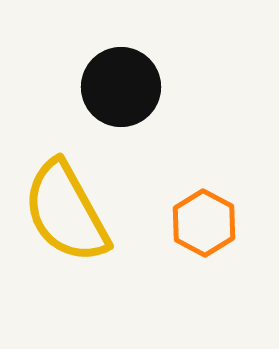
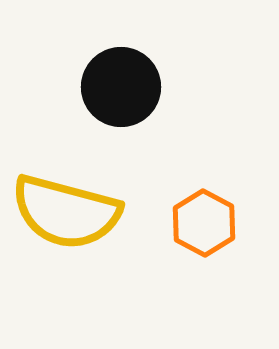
yellow semicircle: rotated 46 degrees counterclockwise
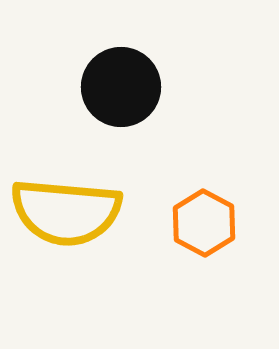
yellow semicircle: rotated 10 degrees counterclockwise
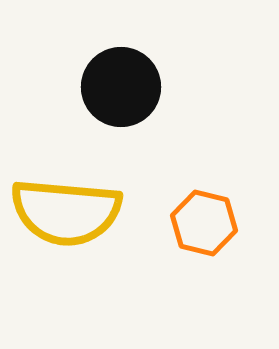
orange hexagon: rotated 14 degrees counterclockwise
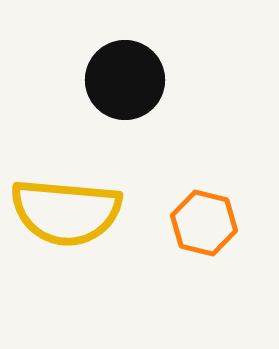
black circle: moved 4 px right, 7 px up
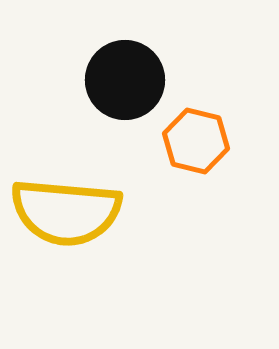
orange hexagon: moved 8 px left, 82 px up
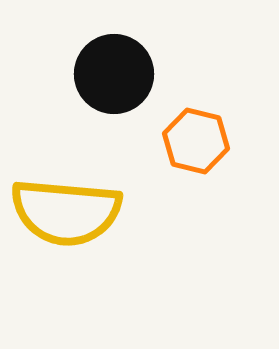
black circle: moved 11 px left, 6 px up
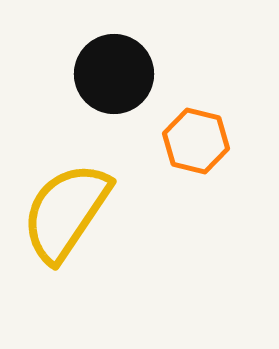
yellow semicircle: rotated 119 degrees clockwise
